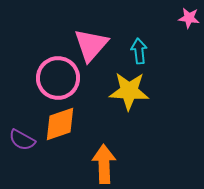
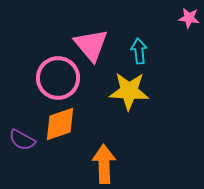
pink triangle: rotated 21 degrees counterclockwise
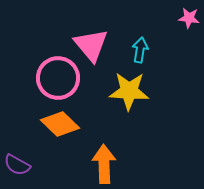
cyan arrow: moved 1 px right, 1 px up; rotated 15 degrees clockwise
orange diamond: rotated 63 degrees clockwise
purple semicircle: moved 5 px left, 25 px down
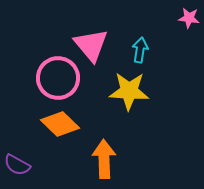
orange arrow: moved 5 px up
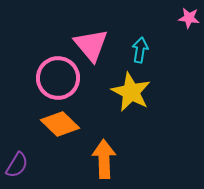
yellow star: moved 2 px right, 1 px down; rotated 24 degrees clockwise
purple semicircle: rotated 88 degrees counterclockwise
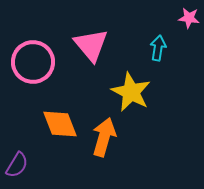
cyan arrow: moved 18 px right, 2 px up
pink circle: moved 25 px left, 16 px up
orange diamond: rotated 24 degrees clockwise
orange arrow: moved 22 px up; rotated 18 degrees clockwise
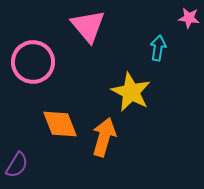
pink triangle: moved 3 px left, 19 px up
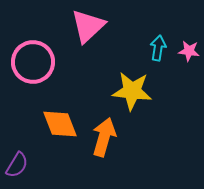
pink star: moved 33 px down
pink triangle: rotated 27 degrees clockwise
yellow star: moved 1 px right, 1 px up; rotated 21 degrees counterclockwise
